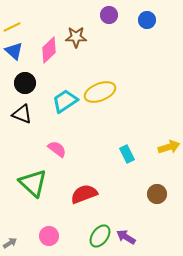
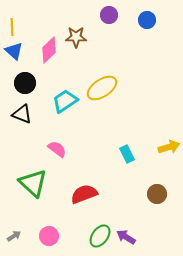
yellow line: rotated 66 degrees counterclockwise
yellow ellipse: moved 2 px right, 4 px up; rotated 12 degrees counterclockwise
gray arrow: moved 4 px right, 7 px up
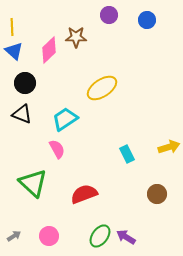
cyan trapezoid: moved 18 px down
pink semicircle: rotated 24 degrees clockwise
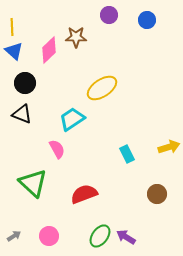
cyan trapezoid: moved 7 px right
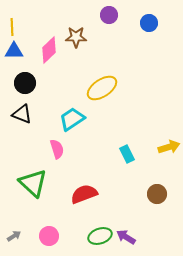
blue circle: moved 2 px right, 3 px down
blue triangle: rotated 42 degrees counterclockwise
pink semicircle: rotated 12 degrees clockwise
green ellipse: rotated 35 degrees clockwise
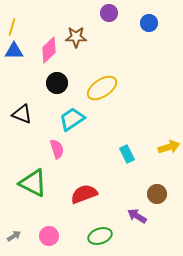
purple circle: moved 2 px up
yellow line: rotated 18 degrees clockwise
black circle: moved 32 px right
green triangle: rotated 16 degrees counterclockwise
purple arrow: moved 11 px right, 21 px up
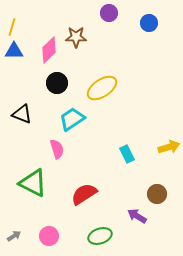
red semicircle: rotated 12 degrees counterclockwise
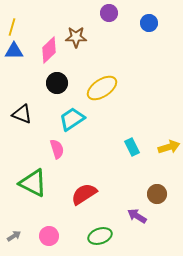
cyan rectangle: moved 5 px right, 7 px up
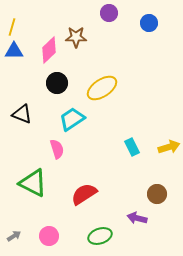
purple arrow: moved 2 px down; rotated 18 degrees counterclockwise
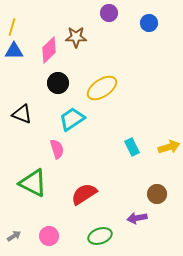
black circle: moved 1 px right
purple arrow: rotated 24 degrees counterclockwise
